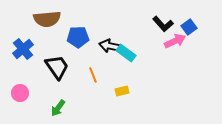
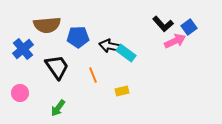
brown semicircle: moved 6 px down
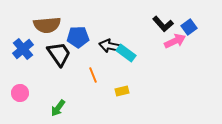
black trapezoid: moved 2 px right, 13 px up
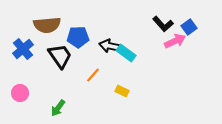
black trapezoid: moved 1 px right, 2 px down
orange line: rotated 63 degrees clockwise
yellow rectangle: rotated 40 degrees clockwise
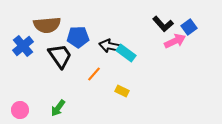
blue cross: moved 3 px up
orange line: moved 1 px right, 1 px up
pink circle: moved 17 px down
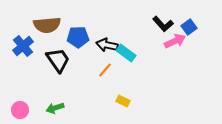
black arrow: moved 3 px left, 1 px up
black trapezoid: moved 2 px left, 4 px down
orange line: moved 11 px right, 4 px up
yellow rectangle: moved 1 px right, 10 px down
green arrow: moved 3 px left; rotated 36 degrees clockwise
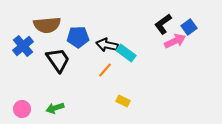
black L-shape: rotated 95 degrees clockwise
pink circle: moved 2 px right, 1 px up
